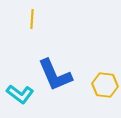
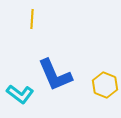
yellow hexagon: rotated 15 degrees clockwise
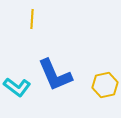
yellow hexagon: rotated 25 degrees clockwise
cyan L-shape: moved 3 px left, 7 px up
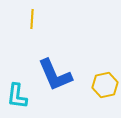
cyan L-shape: moved 9 px down; rotated 60 degrees clockwise
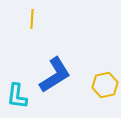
blue L-shape: rotated 99 degrees counterclockwise
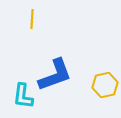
blue L-shape: rotated 12 degrees clockwise
cyan L-shape: moved 6 px right
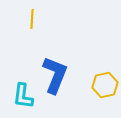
blue L-shape: rotated 48 degrees counterclockwise
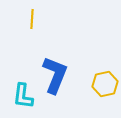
yellow hexagon: moved 1 px up
